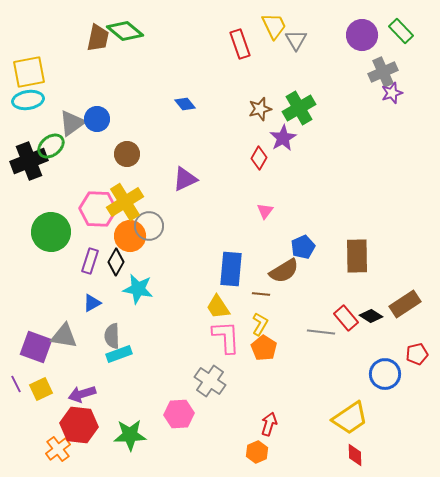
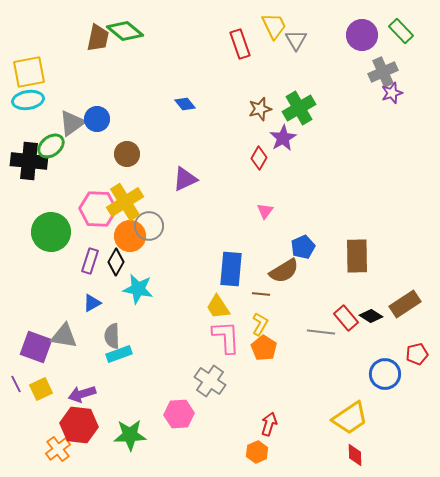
black cross at (29, 161): rotated 27 degrees clockwise
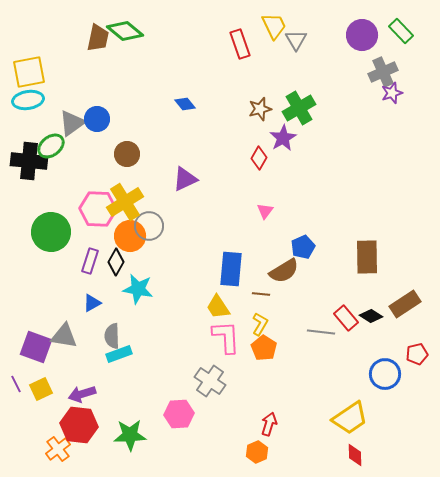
brown rectangle at (357, 256): moved 10 px right, 1 px down
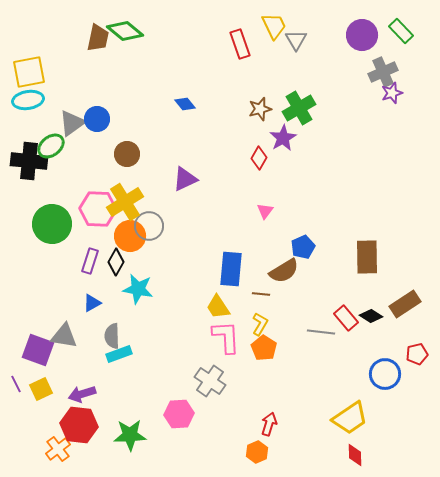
green circle at (51, 232): moved 1 px right, 8 px up
purple square at (36, 347): moved 2 px right, 3 px down
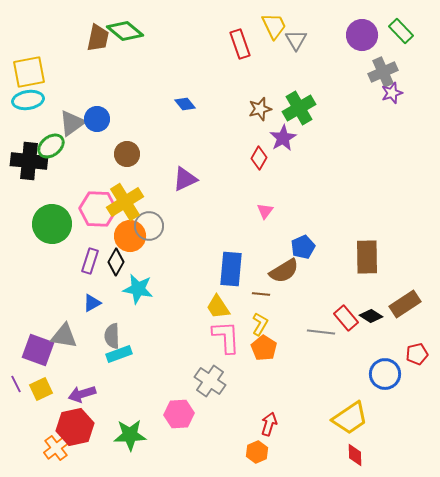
red hexagon at (79, 425): moved 4 px left, 2 px down; rotated 18 degrees counterclockwise
orange cross at (58, 449): moved 2 px left, 1 px up
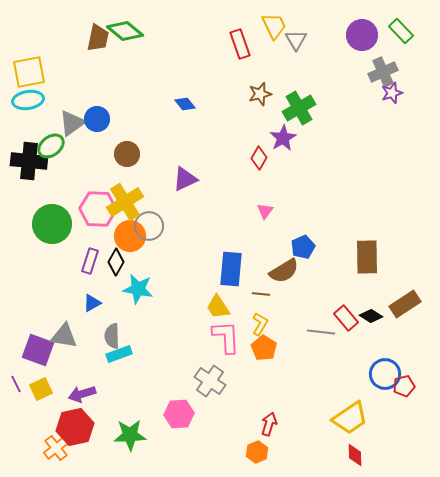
brown star at (260, 109): moved 15 px up
red pentagon at (417, 354): moved 13 px left, 32 px down
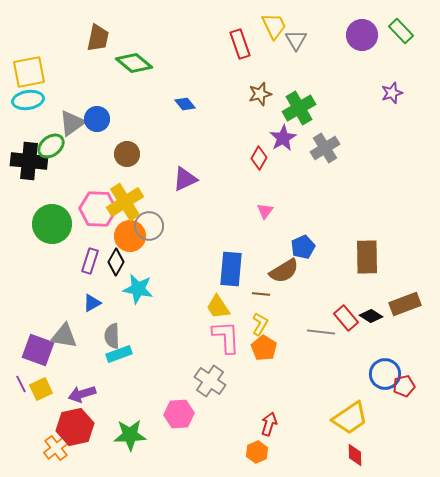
green diamond at (125, 31): moved 9 px right, 32 px down
gray cross at (383, 72): moved 58 px left, 76 px down; rotated 8 degrees counterclockwise
brown rectangle at (405, 304): rotated 12 degrees clockwise
purple line at (16, 384): moved 5 px right
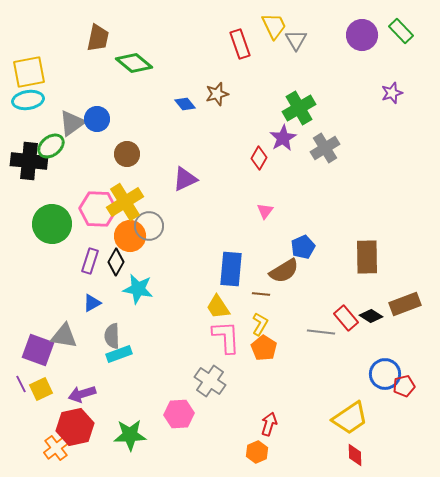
brown star at (260, 94): moved 43 px left
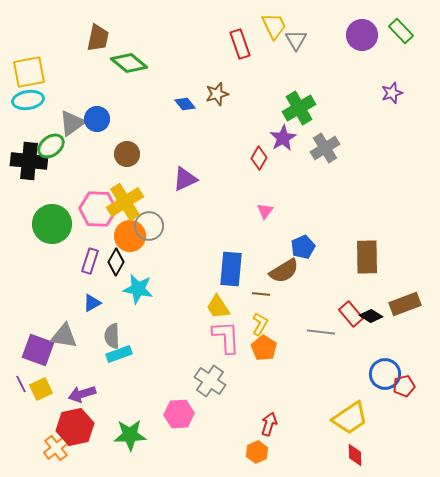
green diamond at (134, 63): moved 5 px left
red rectangle at (346, 318): moved 5 px right, 4 px up
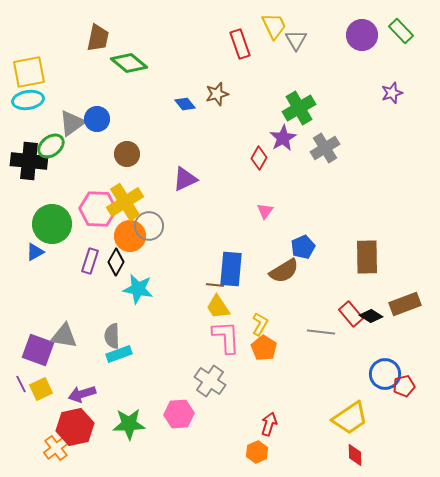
brown line at (261, 294): moved 46 px left, 9 px up
blue triangle at (92, 303): moved 57 px left, 51 px up
green star at (130, 435): moved 1 px left, 11 px up
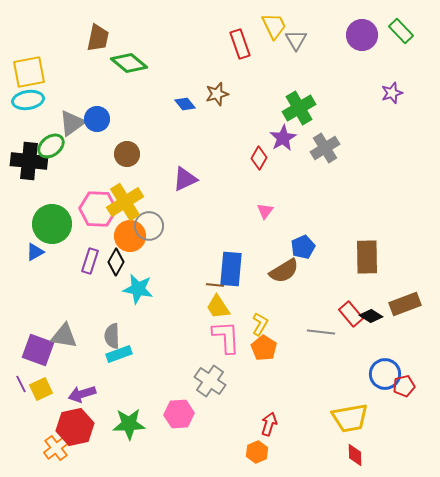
yellow trapezoid at (350, 418): rotated 24 degrees clockwise
